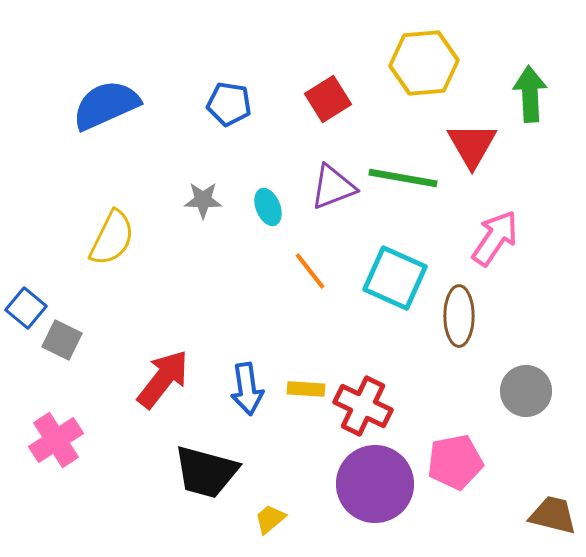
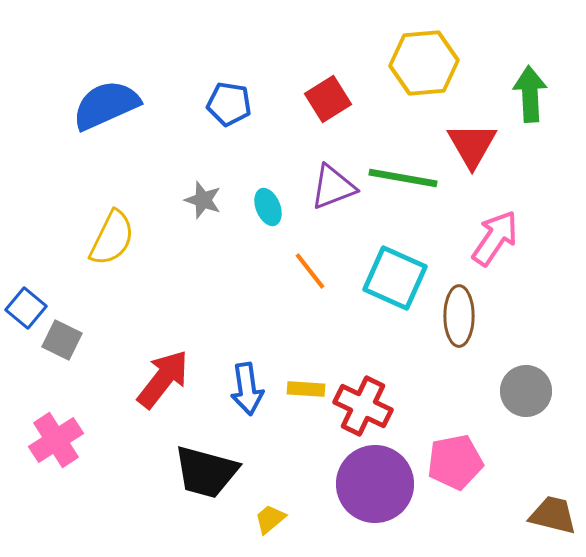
gray star: rotated 18 degrees clockwise
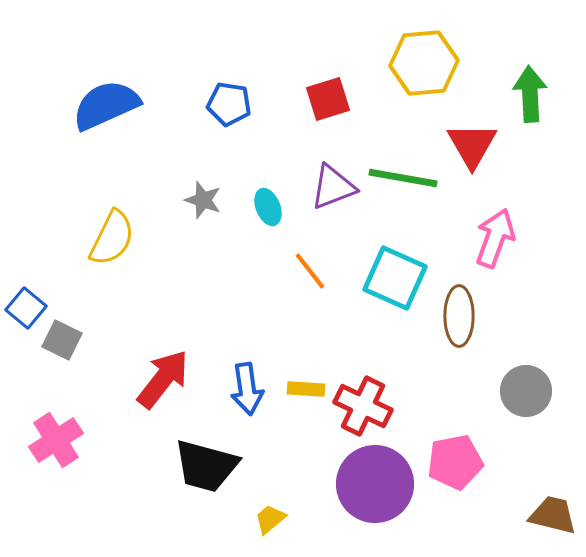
red square: rotated 15 degrees clockwise
pink arrow: rotated 14 degrees counterclockwise
black trapezoid: moved 6 px up
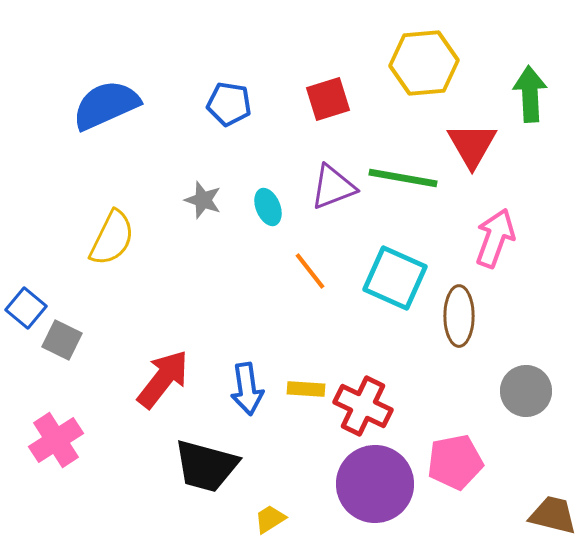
yellow trapezoid: rotated 8 degrees clockwise
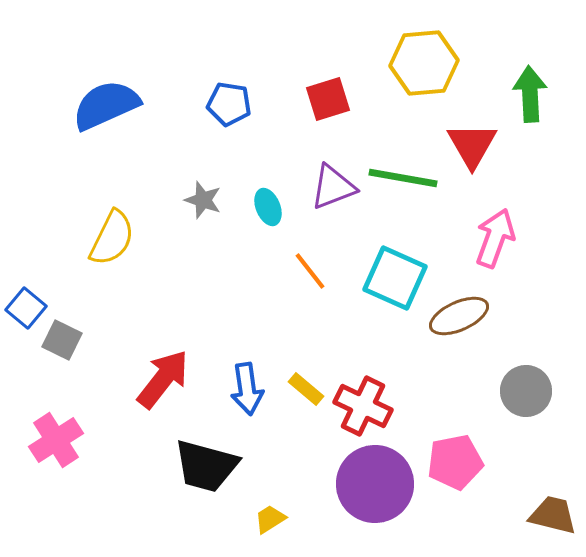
brown ellipse: rotated 66 degrees clockwise
yellow rectangle: rotated 36 degrees clockwise
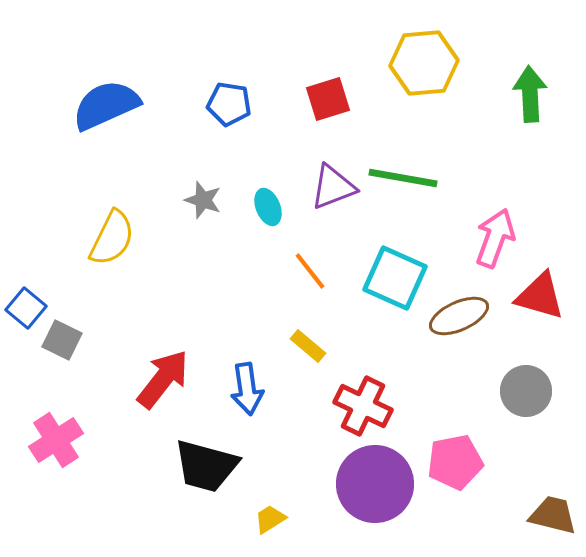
red triangle: moved 68 px right, 151 px down; rotated 44 degrees counterclockwise
yellow rectangle: moved 2 px right, 43 px up
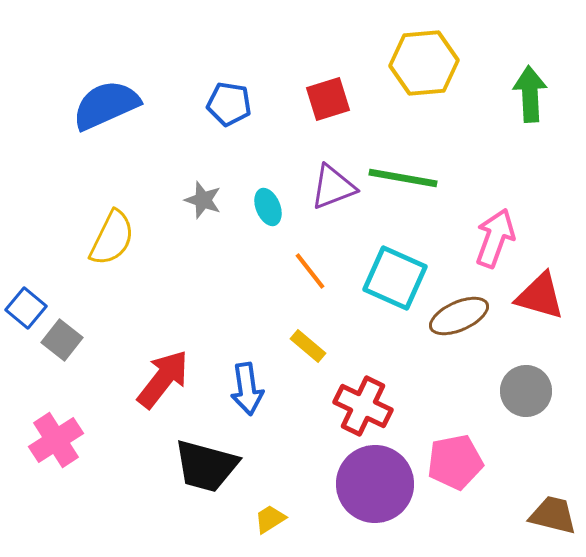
gray square: rotated 12 degrees clockwise
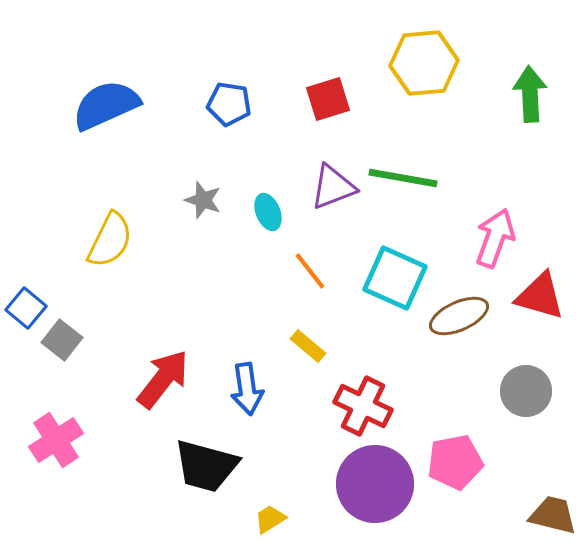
cyan ellipse: moved 5 px down
yellow semicircle: moved 2 px left, 2 px down
